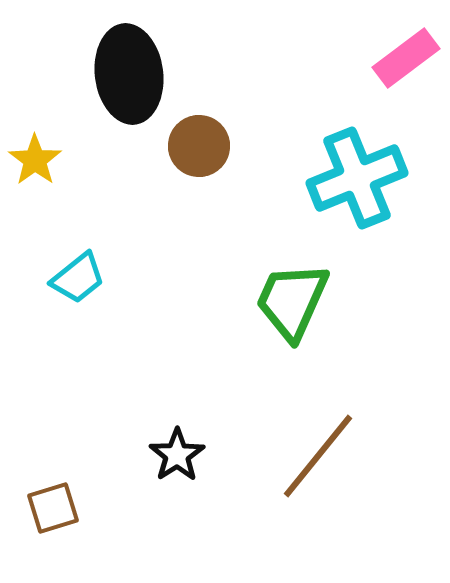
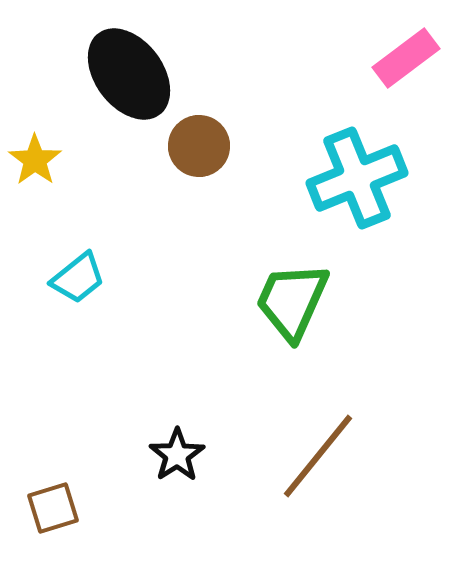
black ellipse: rotated 30 degrees counterclockwise
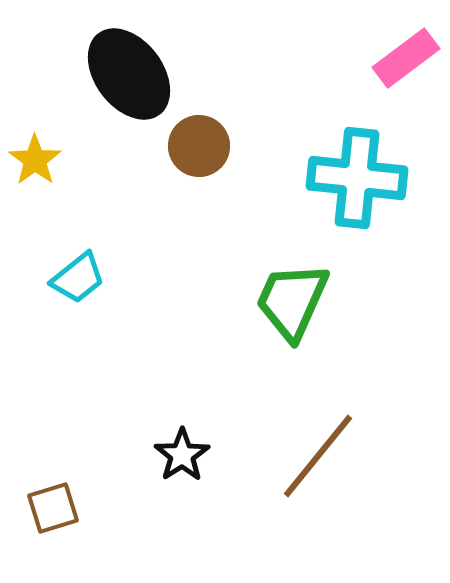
cyan cross: rotated 28 degrees clockwise
black star: moved 5 px right
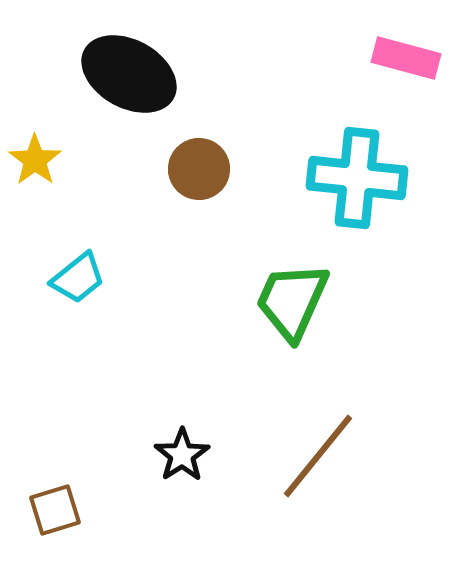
pink rectangle: rotated 52 degrees clockwise
black ellipse: rotated 24 degrees counterclockwise
brown circle: moved 23 px down
brown square: moved 2 px right, 2 px down
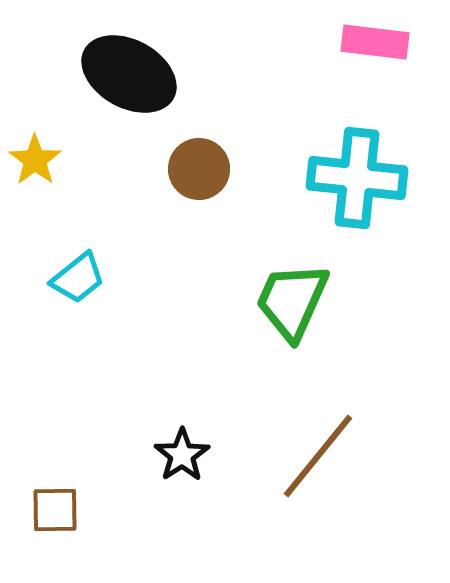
pink rectangle: moved 31 px left, 16 px up; rotated 8 degrees counterclockwise
brown square: rotated 16 degrees clockwise
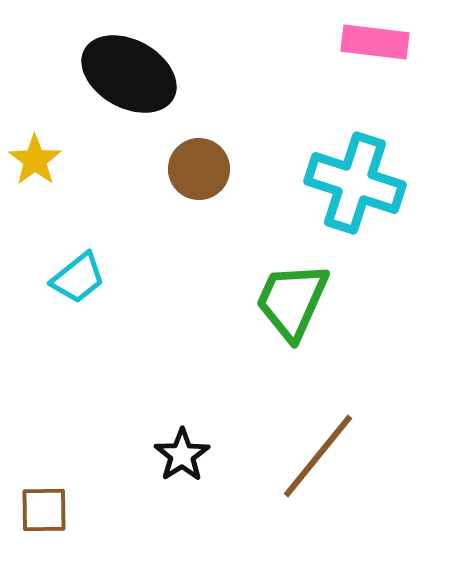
cyan cross: moved 2 px left, 5 px down; rotated 12 degrees clockwise
brown square: moved 11 px left
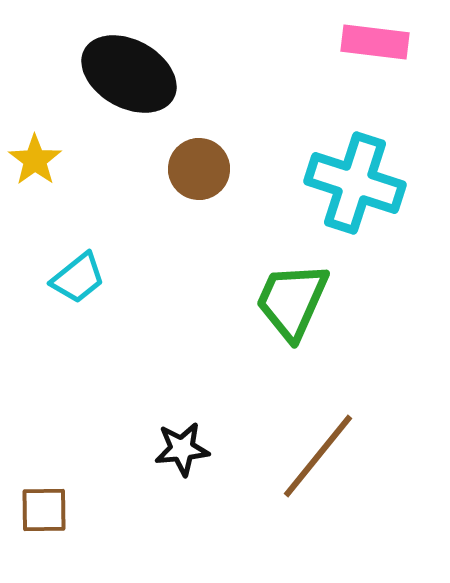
black star: moved 6 px up; rotated 28 degrees clockwise
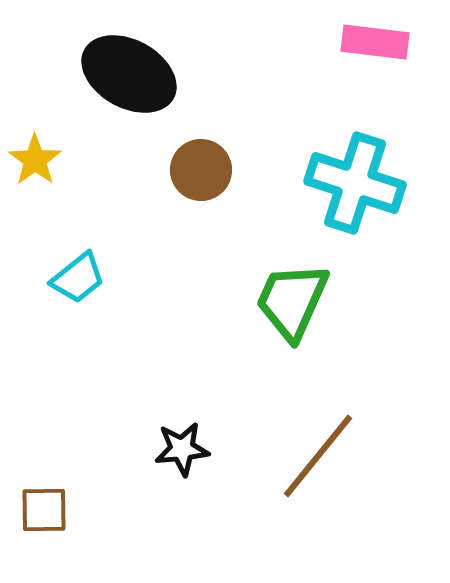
brown circle: moved 2 px right, 1 px down
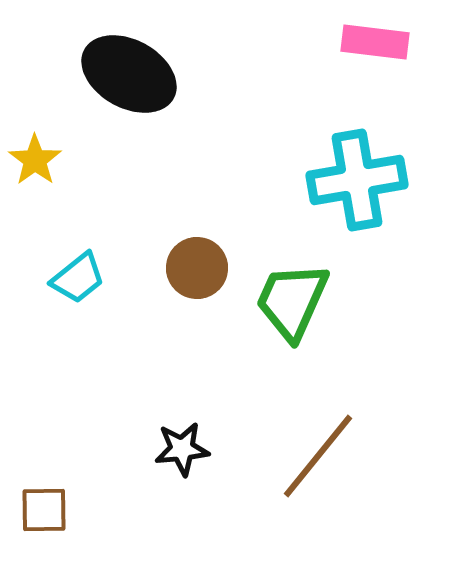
brown circle: moved 4 px left, 98 px down
cyan cross: moved 2 px right, 3 px up; rotated 28 degrees counterclockwise
